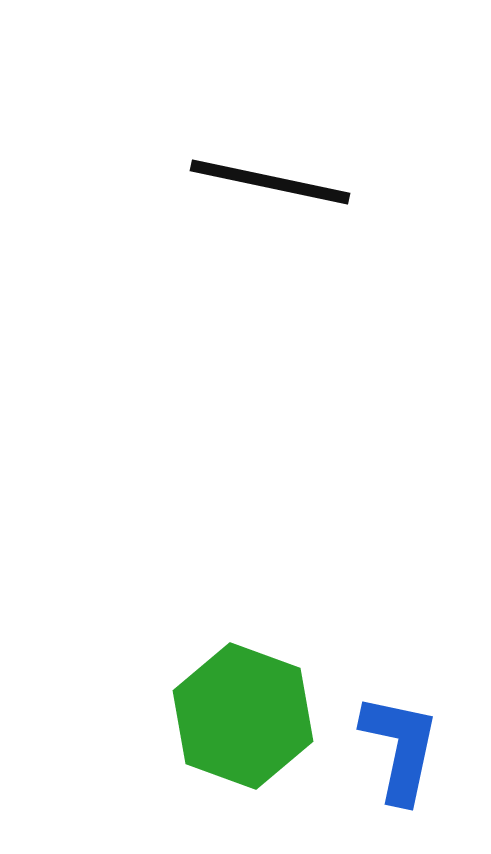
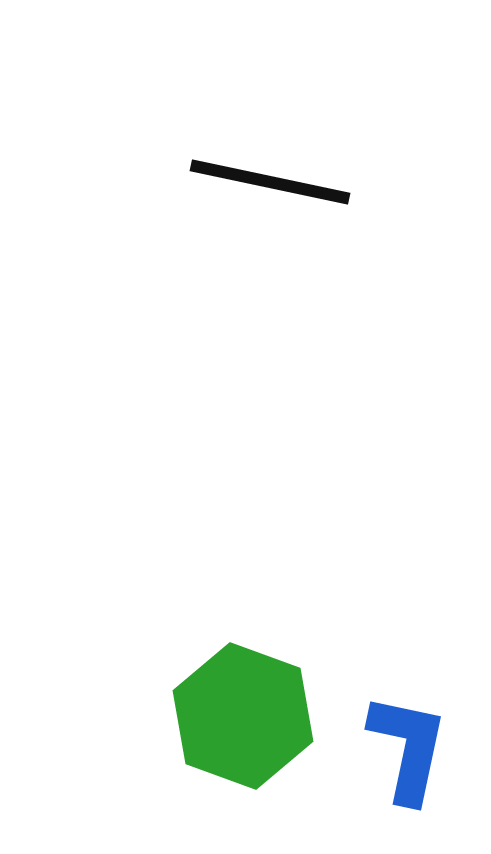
blue L-shape: moved 8 px right
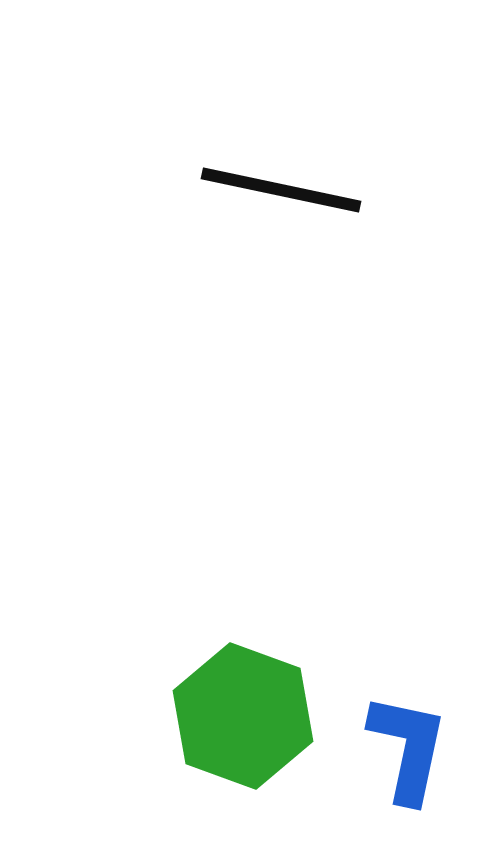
black line: moved 11 px right, 8 px down
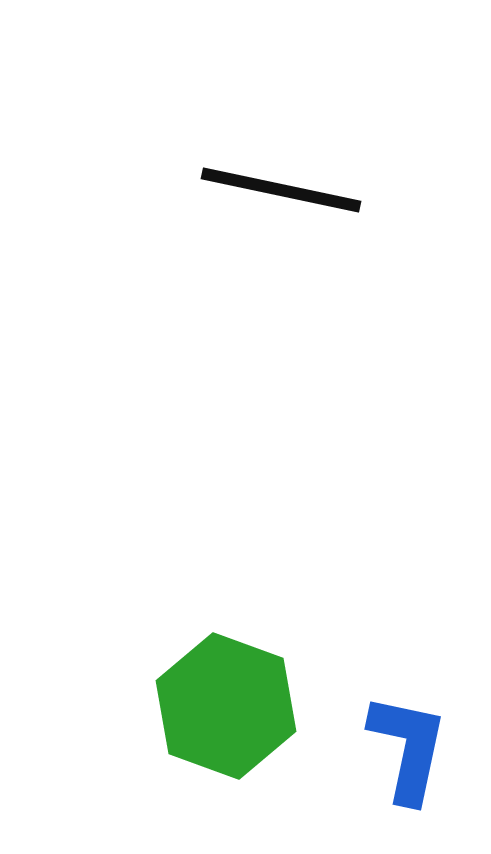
green hexagon: moved 17 px left, 10 px up
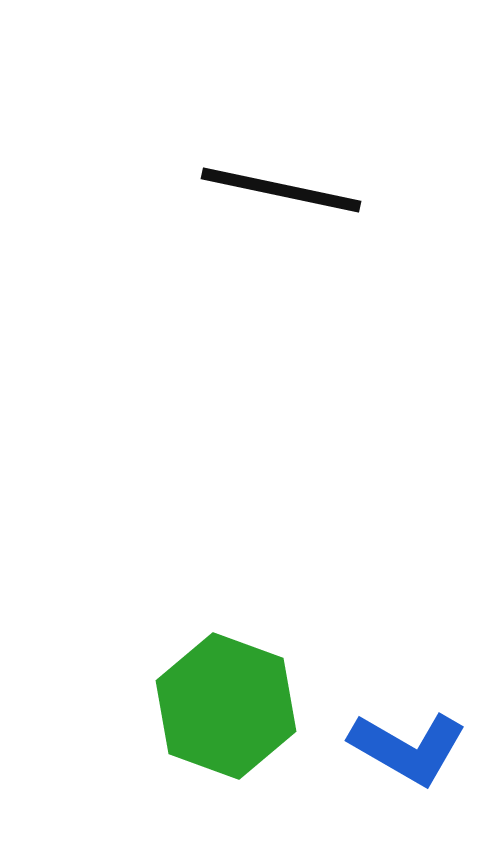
blue L-shape: rotated 108 degrees clockwise
